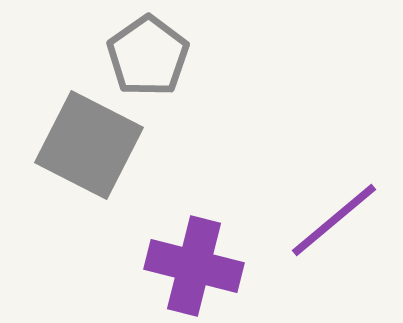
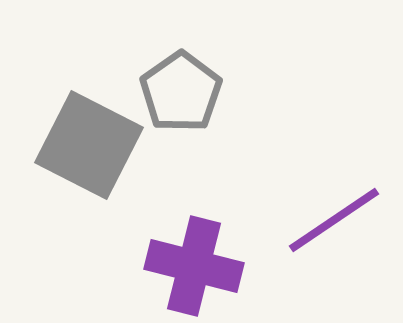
gray pentagon: moved 33 px right, 36 px down
purple line: rotated 6 degrees clockwise
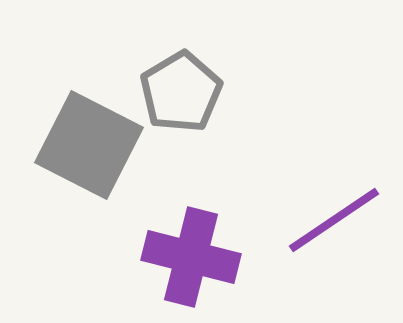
gray pentagon: rotated 4 degrees clockwise
purple cross: moved 3 px left, 9 px up
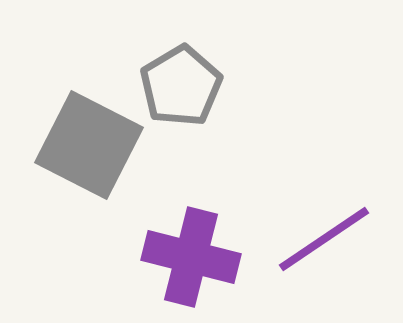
gray pentagon: moved 6 px up
purple line: moved 10 px left, 19 px down
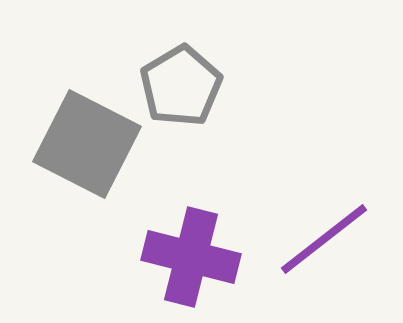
gray square: moved 2 px left, 1 px up
purple line: rotated 4 degrees counterclockwise
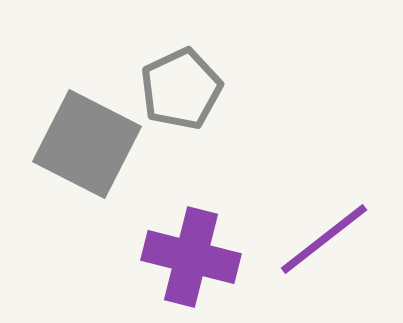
gray pentagon: moved 3 px down; rotated 6 degrees clockwise
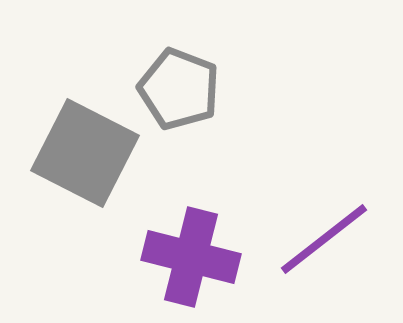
gray pentagon: moved 2 px left; rotated 26 degrees counterclockwise
gray square: moved 2 px left, 9 px down
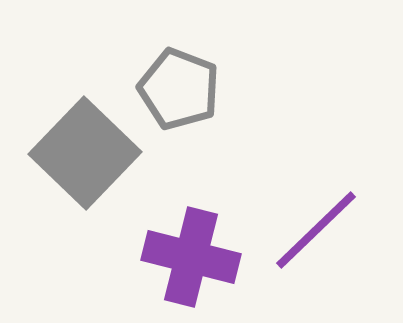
gray square: rotated 17 degrees clockwise
purple line: moved 8 px left, 9 px up; rotated 6 degrees counterclockwise
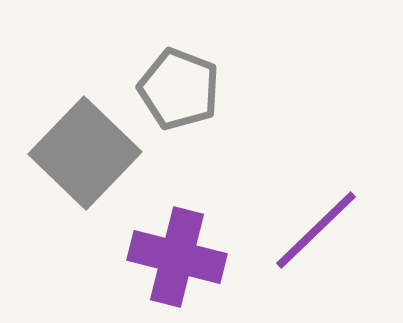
purple cross: moved 14 px left
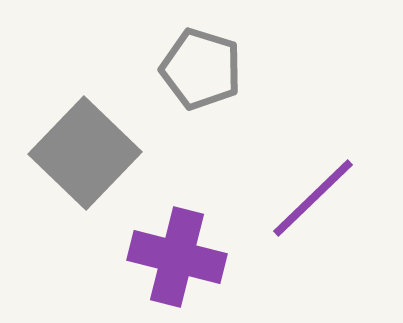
gray pentagon: moved 22 px right, 20 px up; rotated 4 degrees counterclockwise
purple line: moved 3 px left, 32 px up
